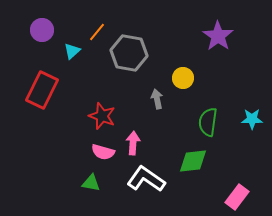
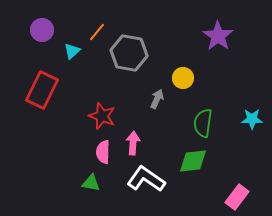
gray arrow: rotated 36 degrees clockwise
green semicircle: moved 5 px left, 1 px down
pink semicircle: rotated 75 degrees clockwise
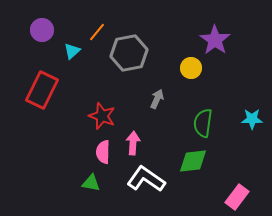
purple star: moved 3 px left, 4 px down
gray hexagon: rotated 21 degrees counterclockwise
yellow circle: moved 8 px right, 10 px up
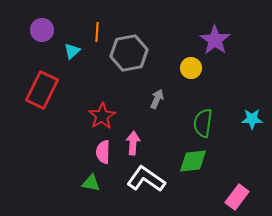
orange line: rotated 36 degrees counterclockwise
red star: rotated 20 degrees clockwise
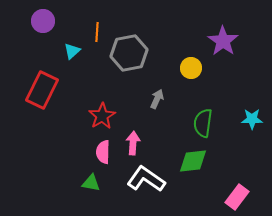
purple circle: moved 1 px right, 9 px up
purple star: moved 8 px right, 1 px down
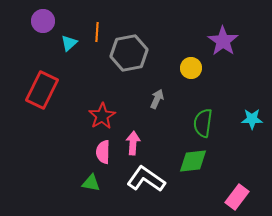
cyan triangle: moved 3 px left, 8 px up
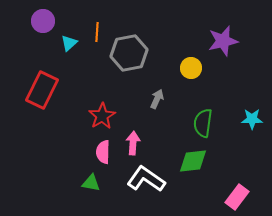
purple star: rotated 24 degrees clockwise
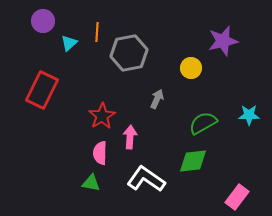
cyan star: moved 3 px left, 4 px up
green semicircle: rotated 52 degrees clockwise
pink arrow: moved 3 px left, 6 px up
pink semicircle: moved 3 px left, 1 px down
